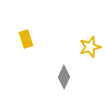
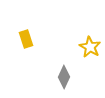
yellow star: rotated 25 degrees counterclockwise
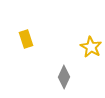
yellow star: moved 1 px right
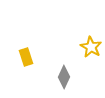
yellow rectangle: moved 18 px down
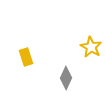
gray diamond: moved 2 px right, 1 px down
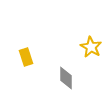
gray diamond: rotated 25 degrees counterclockwise
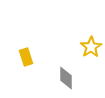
yellow star: rotated 10 degrees clockwise
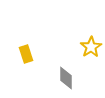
yellow rectangle: moved 3 px up
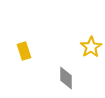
yellow rectangle: moved 2 px left, 3 px up
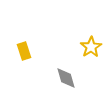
gray diamond: rotated 15 degrees counterclockwise
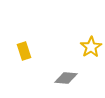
gray diamond: rotated 70 degrees counterclockwise
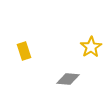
gray diamond: moved 2 px right, 1 px down
